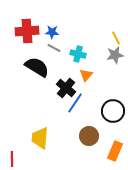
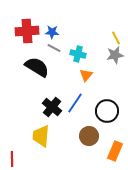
black cross: moved 14 px left, 19 px down
black circle: moved 6 px left
yellow trapezoid: moved 1 px right, 2 px up
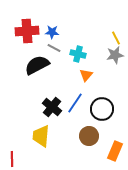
black semicircle: moved 2 px up; rotated 60 degrees counterclockwise
black circle: moved 5 px left, 2 px up
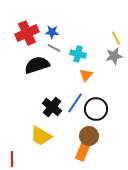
red cross: moved 2 px down; rotated 20 degrees counterclockwise
gray star: moved 1 px left, 1 px down
black semicircle: rotated 10 degrees clockwise
black circle: moved 6 px left
yellow trapezoid: rotated 65 degrees counterclockwise
orange rectangle: moved 32 px left
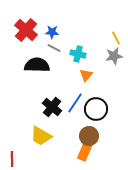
red cross: moved 1 px left, 3 px up; rotated 25 degrees counterclockwise
black semicircle: rotated 20 degrees clockwise
orange rectangle: moved 2 px right
